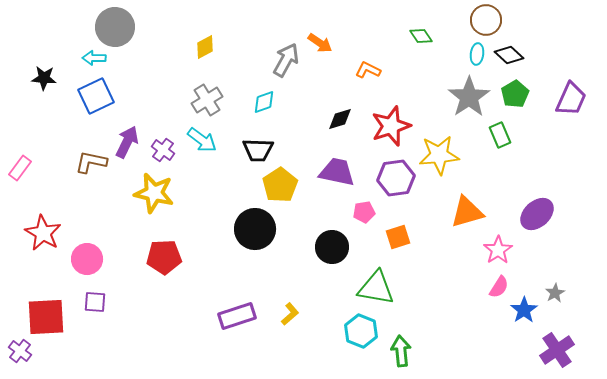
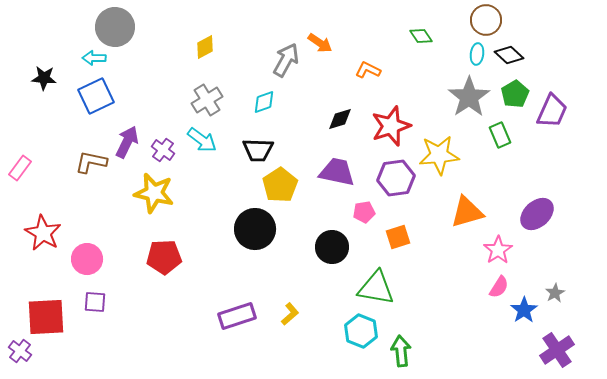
purple trapezoid at (571, 99): moved 19 px left, 12 px down
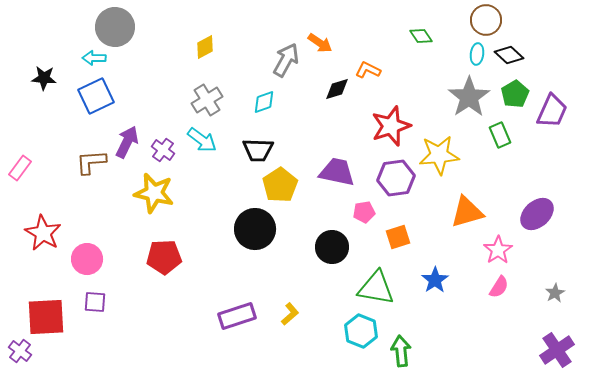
black diamond at (340, 119): moved 3 px left, 30 px up
brown L-shape at (91, 162): rotated 16 degrees counterclockwise
blue star at (524, 310): moved 89 px left, 30 px up
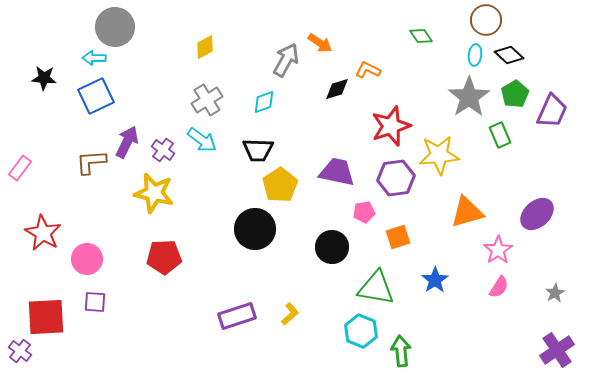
cyan ellipse at (477, 54): moved 2 px left, 1 px down
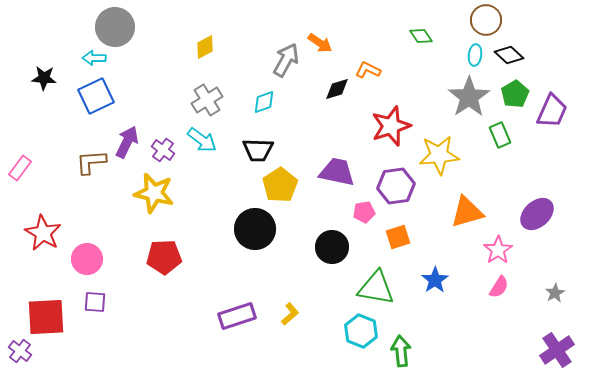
purple hexagon at (396, 178): moved 8 px down
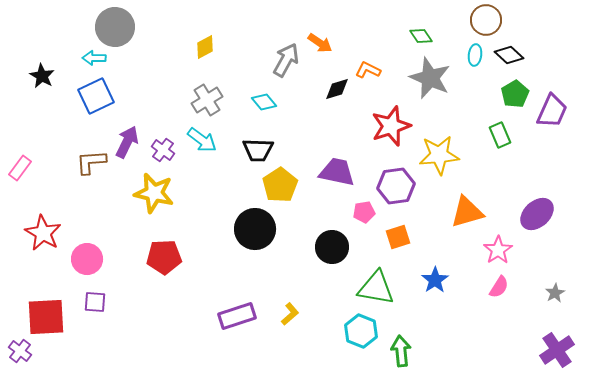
black star at (44, 78): moved 2 px left, 2 px up; rotated 25 degrees clockwise
gray star at (469, 97): moved 39 px left, 19 px up; rotated 15 degrees counterclockwise
cyan diamond at (264, 102): rotated 70 degrees clockwise
